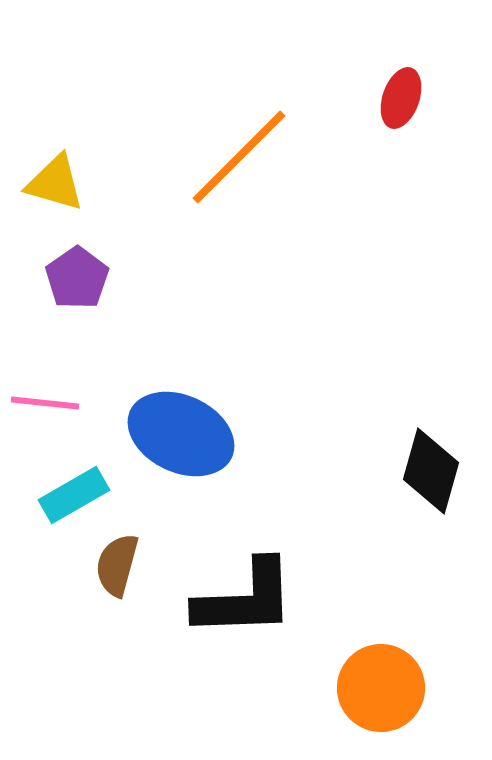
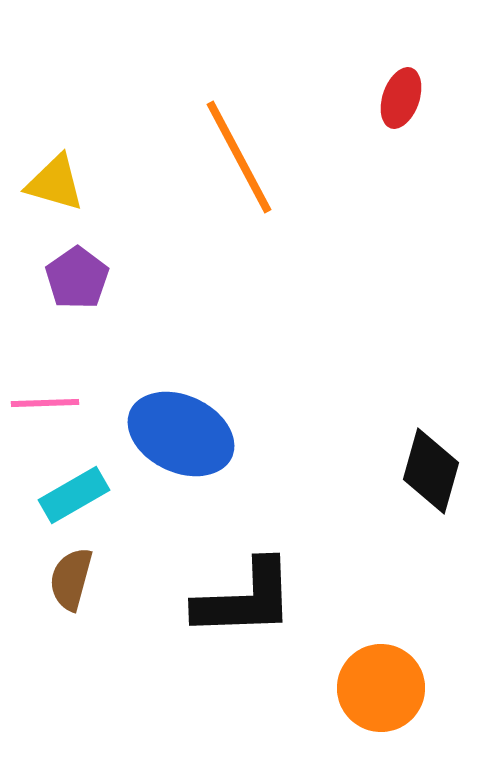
orange line: rotated 73 degrees counterclockwise
pink line: rotated 8 degrees counterclockwise
brown semicircle: moved 46 px left, 14 px down
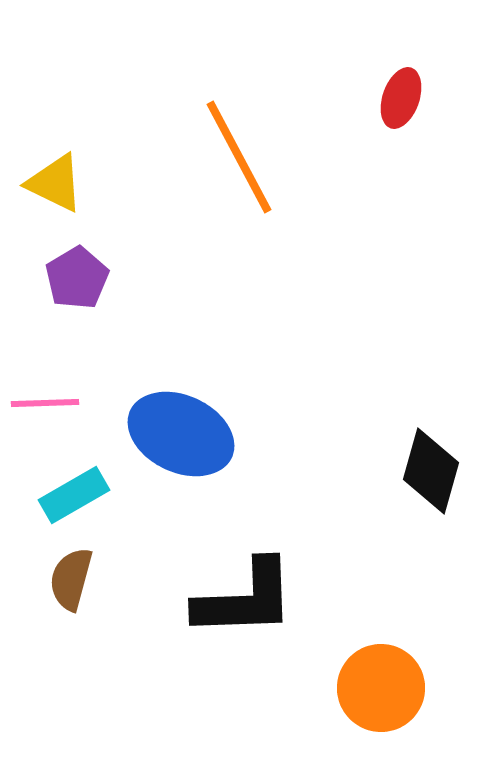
yellow triangle: rotated 10 degrees clockwise
purple pentagon: rotated 4 degrees clockwise
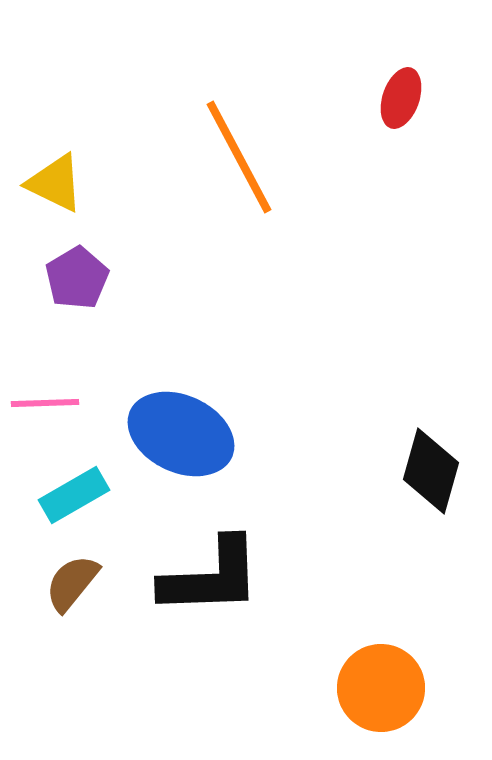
brown semicircle: moved 1 px right, 4 px down; rotated 24 degrees clockwise
black L-shape: moved 34 px left, 22 px up
